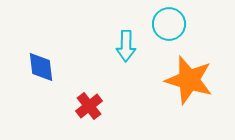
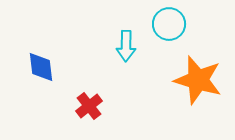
orange star: moved 9 px right
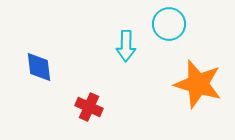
blue diamond: moved 2 px left
orange star: moved 4 px down
red cross: moved 1 px down; rotated 28 degrees counterclockwise
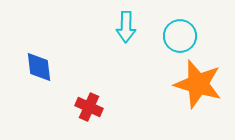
cyan circle: moved 11 px right, 12 px down
cyan arrow: moved 19 px up
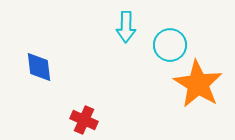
cyan circle: moved 10 px left, 9 px down
orange star: rotated 15 degrees clockwise
red cross: moved 5 px left, 13 px down
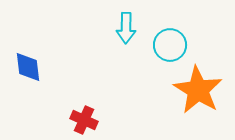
cyan arrow: moved 1 px down
blue diamond: moved 11 px left
orange star: moved 6 px down
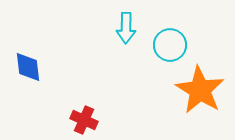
orange star: moved 2 px right
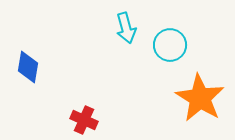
cyan arrow: rotated 16 degrees counterclockwise
blue diamond: rotated 16 degrees clockwise
orange star: moved 8 px down
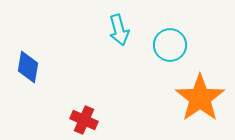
cyan arrow: moved 7 px left, 2 px down
orange star: rotated 6 degrees clockwise
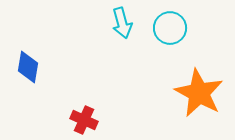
cyan arrow: moved 3 px right, 7 px up
cyan circle: moved 17 px up
orange star: moved 1 px left, 5 px up; rotated 9 degrees counterclockwise
